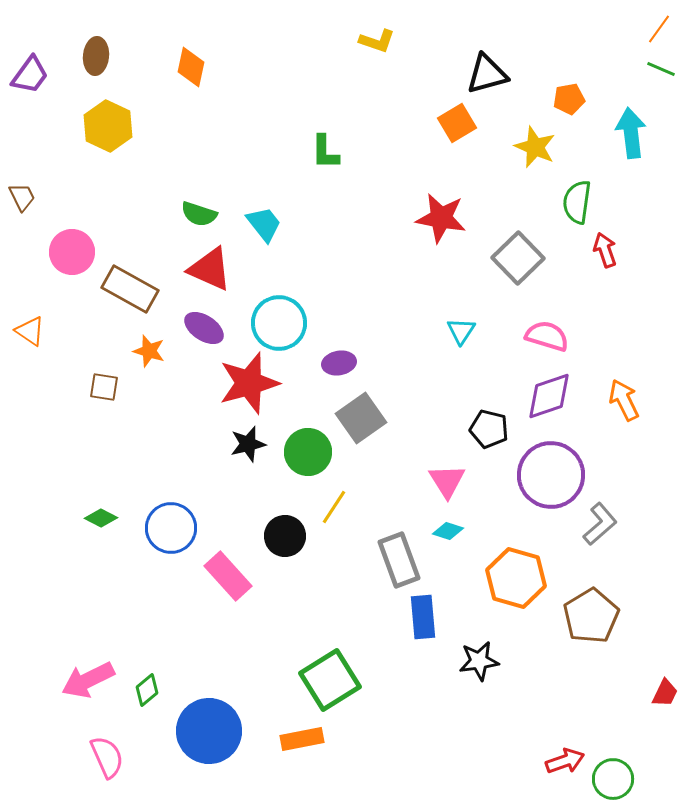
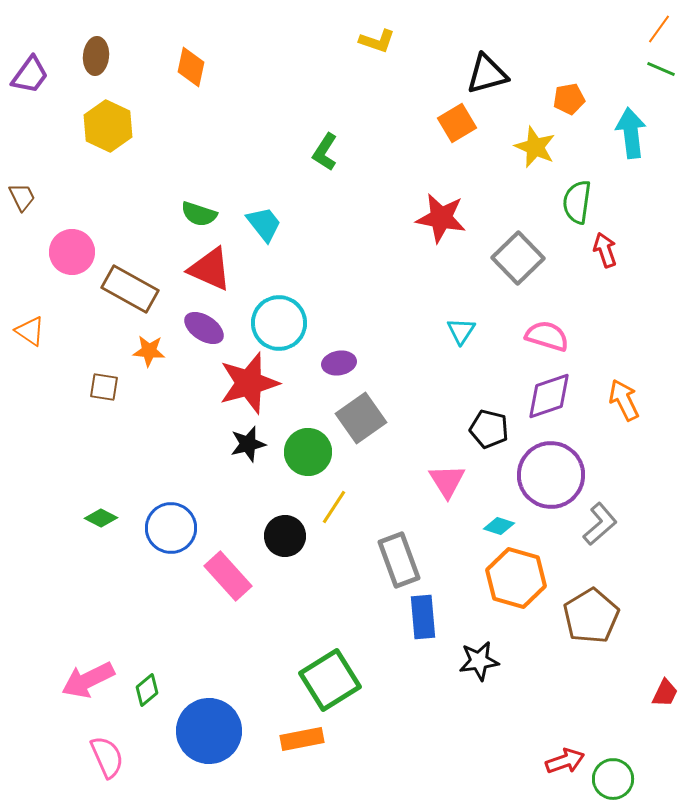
green L-shape at (325, 152): rotated 33 degrees clockwise
orange star at (149, 351): rotated 12 degrees counterclockwise
cyan diamond at (448, 531): moved 51 px right, 5 px up
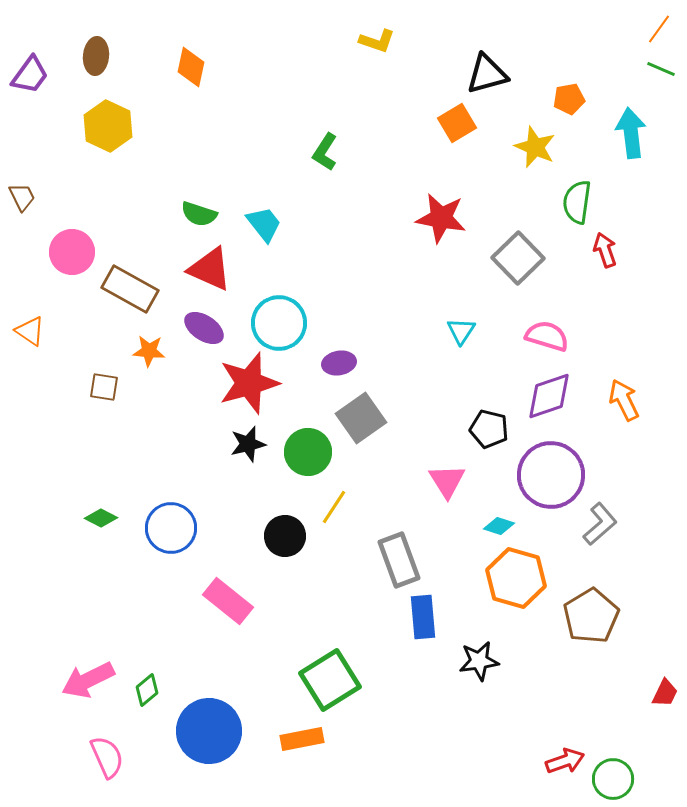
pink rectangle at (228, 576): moved 25 px down; rotated 9 degrees counterclockwise
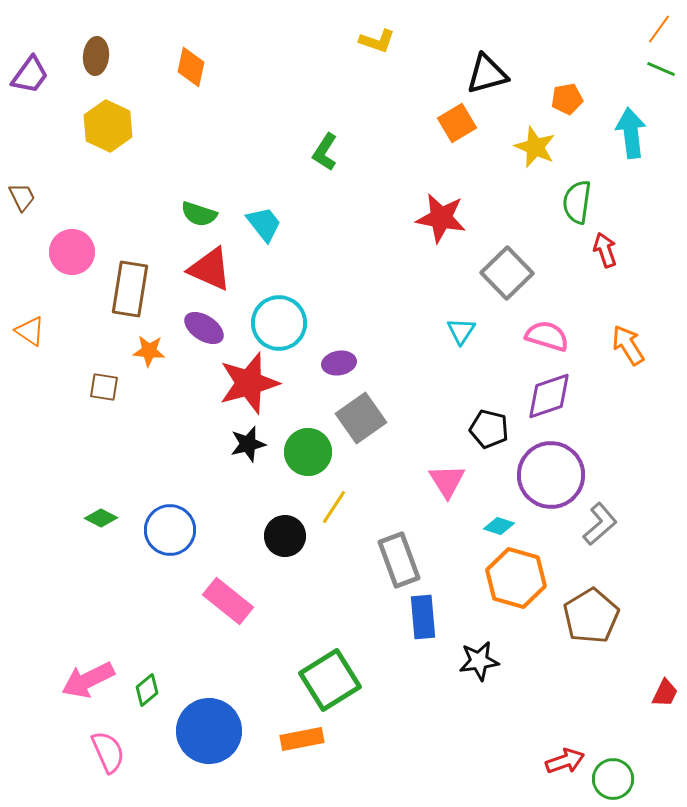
orange pentagon at (569, 99): moved 2 px left
gray square at (518, 258): moved 11 px left, 15 px down
brown rectangle at (130, 289): rotated 70 degrees clockwise
orange arrow at (624, 400): moved 4 px right, 55 px up; rotated 6 degrees counterclockwise
blue circle at (171, 528): moved 1 px left, 2 px down
pink semicircle at (107, 757): moved 1 px right, 5 px up
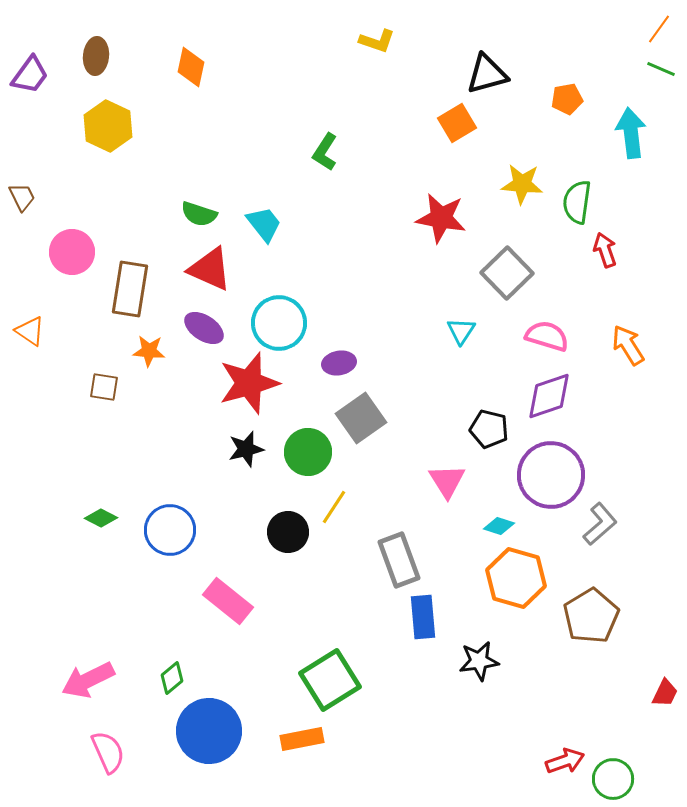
yellow star at (535, 147): moved 13 px left, 37 px down; rotated 18 degrees counterclockwise
black star at (248, 444): moved 2 px left, 5 px down
black circle at (285, 536): moved 3 px right, 4 px up
green diamond at (147, 690): moved 25 px right, 12 px up
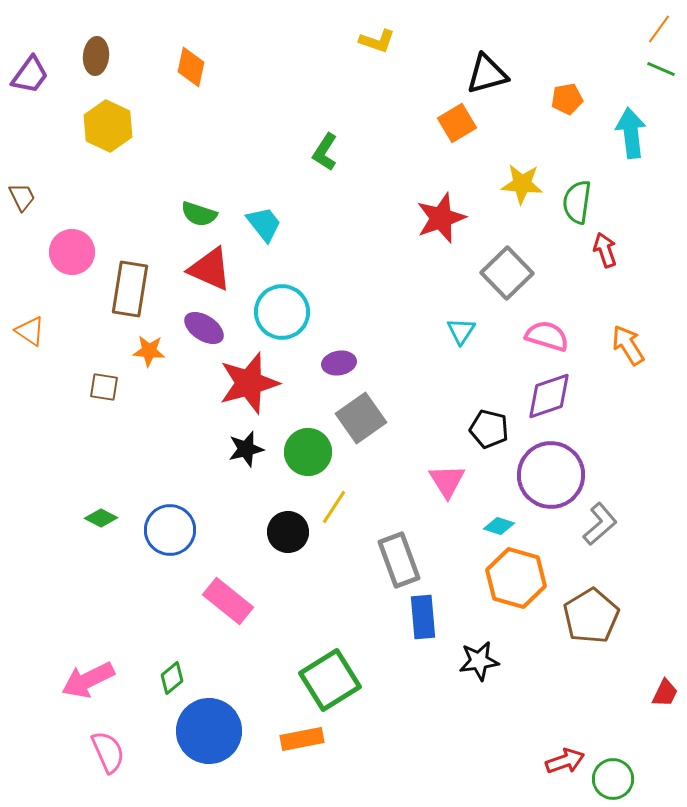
red star at (441, 218): rotated 30 degrees counterclockwise
cyan circle at (279, 323): moved 3 px right, 11 px up
